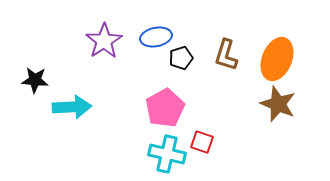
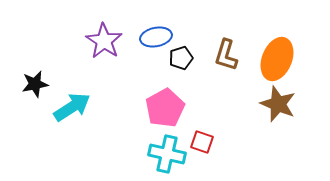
purple star: rotated 6 degrees counterclockwise
black star: moved 4 px down; rotated 16 degrees counterclockwise
cyan arrow: rotated 30 degrees counterclockwise
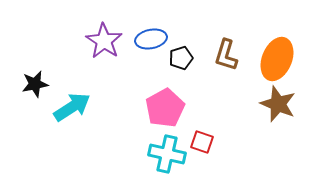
blue ellipse: moved 5 px left, 2 px down
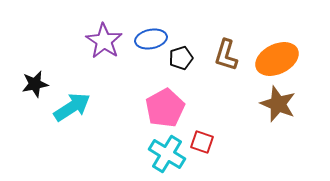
orange ellipse: rotated 42 degrees clockwise
cyan cross: rotated 18 degrees clockwise
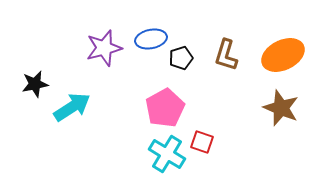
purple star: moved 7 px down; rotated 24 degrees clockwise
orange ellipse: moved 6 px right, 4 px up
brown star: moved 3 px right, 4 px down
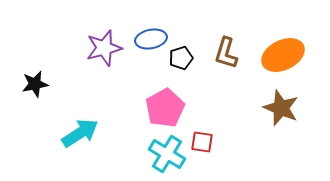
brown L-shape: moved 2 px up
cyan arrow: moved 8 px right, 26 px down
red square: rotated 10 degrees counterclockwise
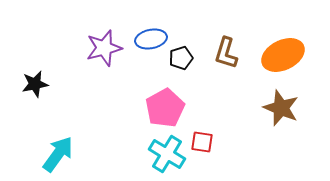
cyan arrow: moved 22 px left, 21 px down; rotated 21 degrees counterclockwise
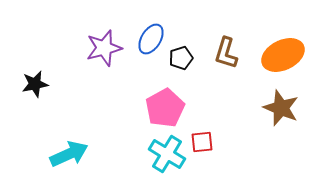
blue ellipse: rotated 48 degrees counterclockwise
red square: rotated 15 degrees counterclockwise
cyan arrow: moved 11 px right; rotated 30 degrees clockwise
